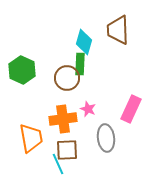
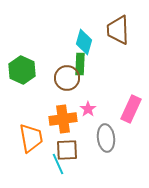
pink star: rotated 14 degrees clockwise
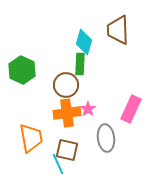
brown circle: moved 1 px left, 7 px down
orange cross: moved 4 px right, 6 px up
brown square: rotated 15 degrees clockwise
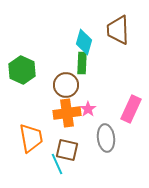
green rectangle: moved 2 px right, 1 px up
cyan line: moved 1 px left
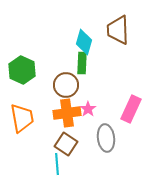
orange trapezoid: moved 9 px left, 20 px up
brown square: moved 1 px left, 6 px up; rotated 20 degrees clockwise
cyan line: rotated 20 degrees clockwise
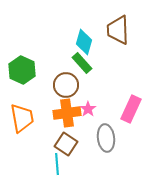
green rectangle: rotated 45 degrees counterclockwise
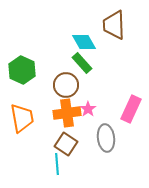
brown trapezoid: moved 4 px left, 5 px up
cyan diamond: rotated 45 degrees counterclockwise
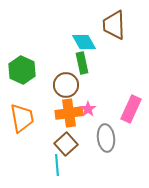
green rectangle: rotated 30 degrees clockwise
orange cross: moved 2 px right
brown square: rotated 15 degrees clockwise
cyan line: moved 1 px down
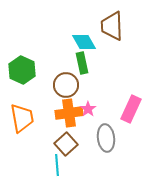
brown trapezoid: moved 2 px left, 1 px down
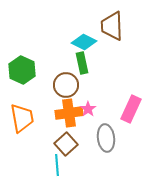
cyan diamond: rotated 35 degrees counterclockwise
